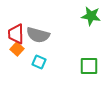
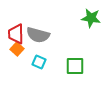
green star: moved 2 px down
green square: moved 14 px left
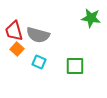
red trapezoid: moved 2 px left, 3 px up; rotated 15 degrees counterclockwise
